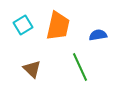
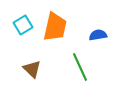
orange trapezoid: moved 3 px left, 1 px down
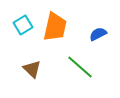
blue semicircle: moved 1 px up; rotated 18 degrees counterclockwise
green line: rotated 24 degrees counterclockwise
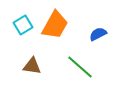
orange trapezoid: moved 2 px up; rotated 16 degrees clockwise
brown triangle: moved 3 px up; rotated 36 degrees counterclockwise
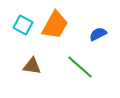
cyan square: rotated 30 degrees counterclockwise
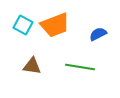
orange trapezoid: rotated 40 degrees clockwise
green line: rotated 32 degrees counterclockwise
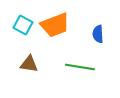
blue semicircle: rotated 66 degrees counterclockwise
brown triangle: moved 3 px left, 2 px up
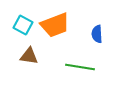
blue semicircle: moved 1 px left
brown triangle: moved 8 px up
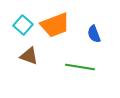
cyan square: rotated 12 degrees clockwise
blue semicircle: moved 3 px left; rotated 18 degrees counterclockwise
brown triangle: rotated 12 degrees clockwise
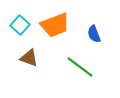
cyan square: moved 3 px left
brown triangle: moved 2 px down
green line: rotated 28 degrees clockwise
